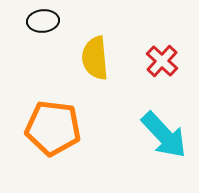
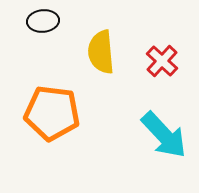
yellow semicircle: moved 6 px right, 6 px up
orange pentagon: moved 1 px left, 15 px up
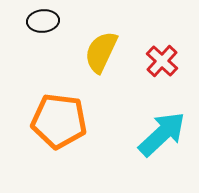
yellow semicircle: rotated 30 degrees clockwise
orange pentagon: moved 7 px right, 8 px down
cyan arrow: moved 2 px left, 1 px up; rotated 90 degrees counterclockwise
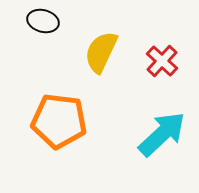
black ellipse: rotated 20 degrees clockwise
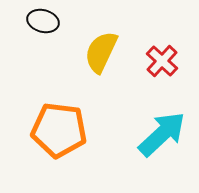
orange pentagon: moved 9 px down
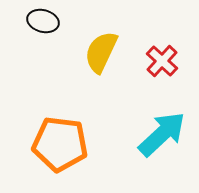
orange pentagon: moved 1 px right, 14 px down
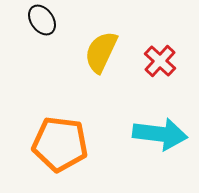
black ellipse: moved 1 px left, 1 px up; rotated 40 degrees clockwise
red cross: moved 2 px left
cyan arrow: moved 2 px left; rotated 50 degrees clockwise
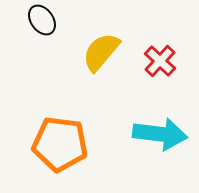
yellow semicircle: rotated 15 degrees clockwise
